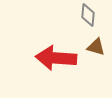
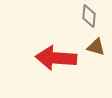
gray diamond: moved 1 px right, 1 px down
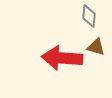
red arrow: moved 6 px right
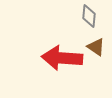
brown triangle: rotated 18 degrees clockwise
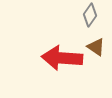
gray diamond: moved 1 px right, 1 px up; rotated 30 degrees clockwise
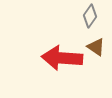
gray diamond: moved 1 px down
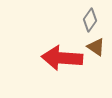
gray diamond: moved 4 px down
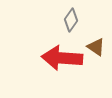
gray diamond: moved 19 px left
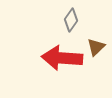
brown triangle: rotated 42 degrees clockwise
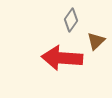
brown triangle: moved 6 px up
